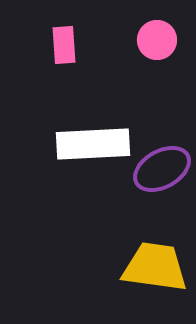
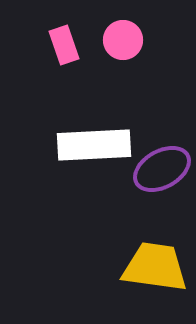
pink circle: moved 34 px left
pink rectangle: rotated 15 degrees counterclockwise
white rectangle: moved 1 px right, 1 px down
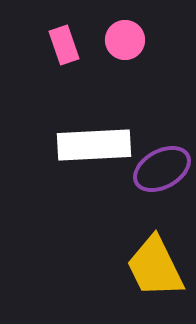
pink circle: moved 2 px right
yellow trapezoid: rotated 124 degrees counterclockwise
